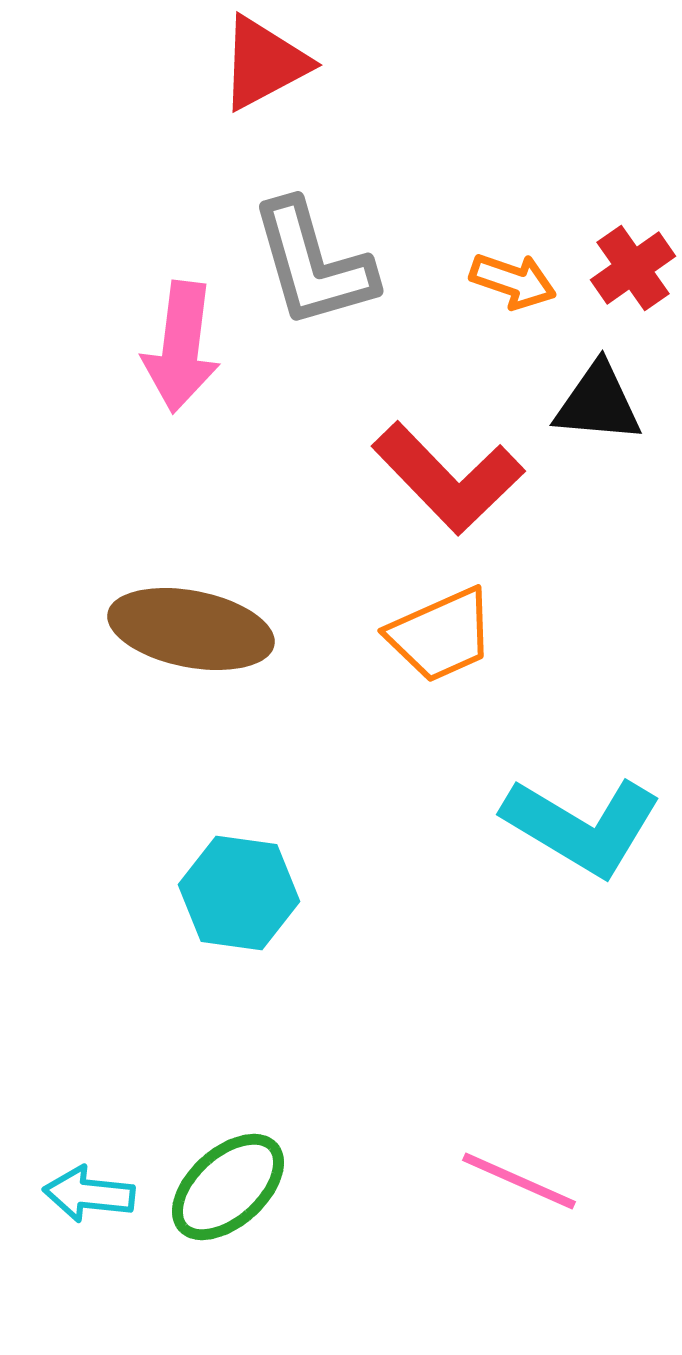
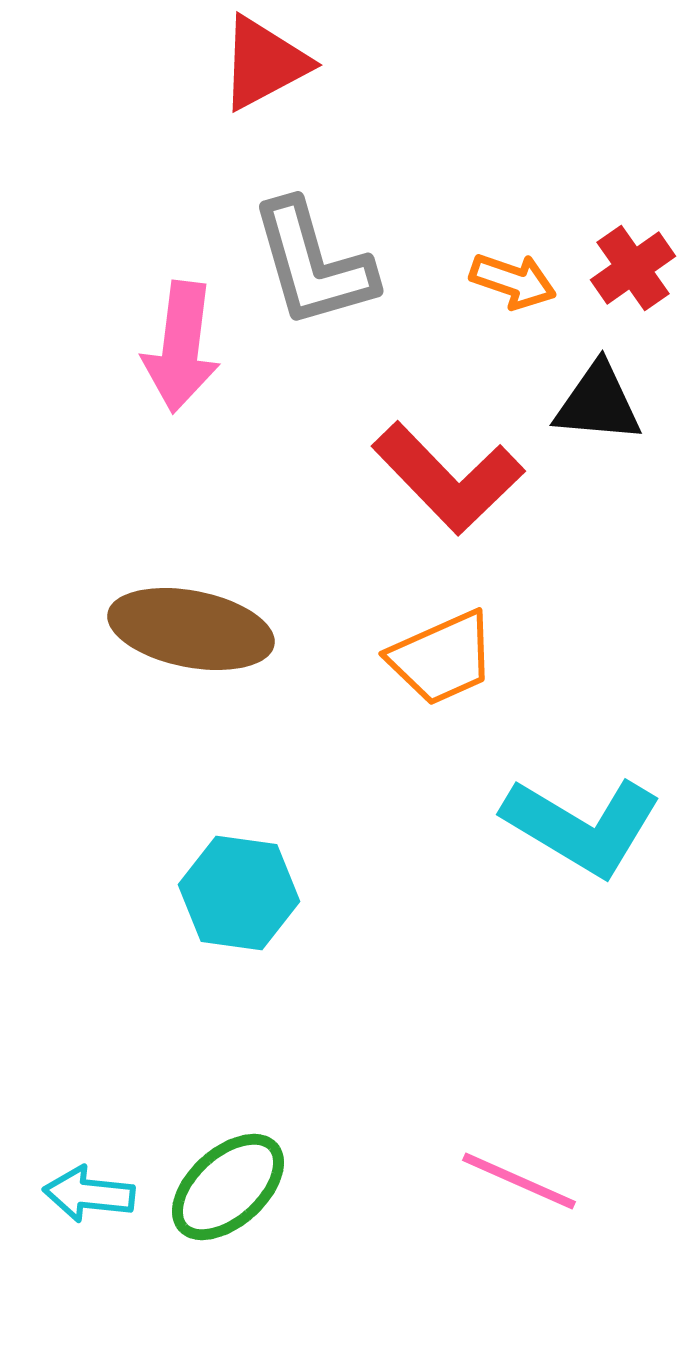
orange trapezoid: moved 1 px right, 23 px down
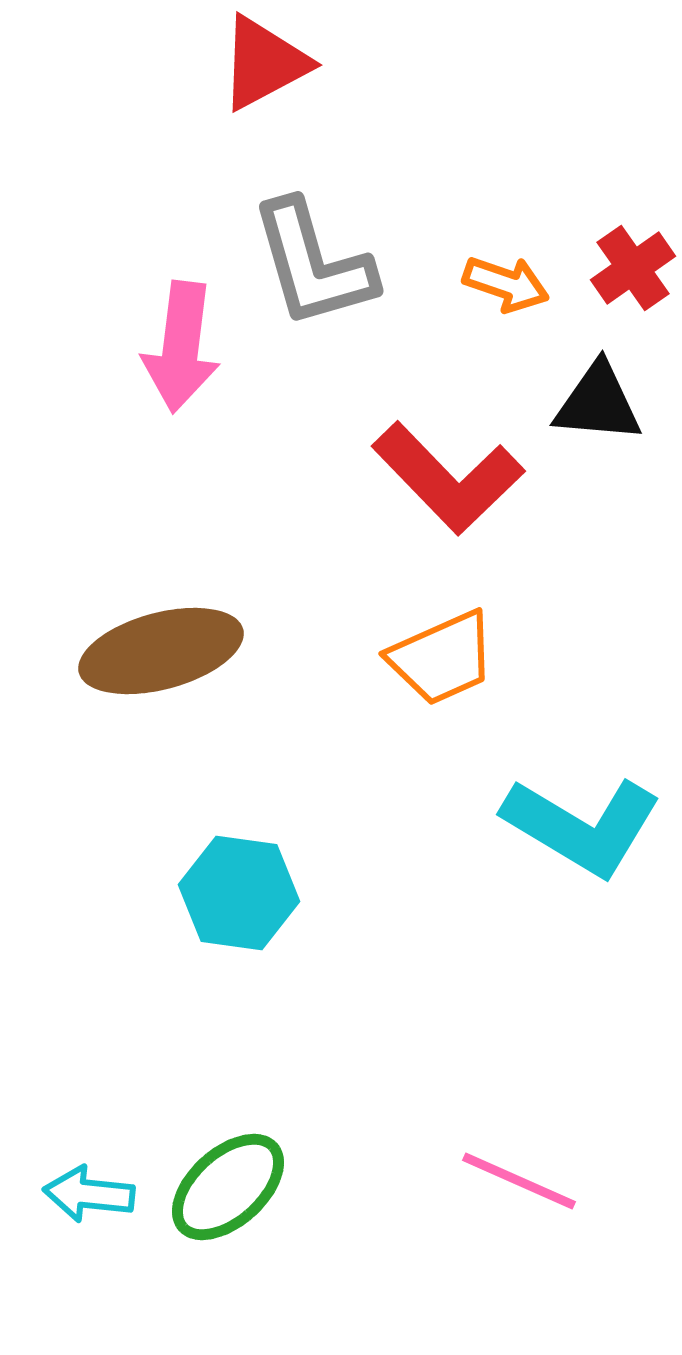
orange arrow: moved 7 px left, 3 px down
brown ellipse: moved 30 px left, 22 px down; rotated 26 degrees counterclockwise
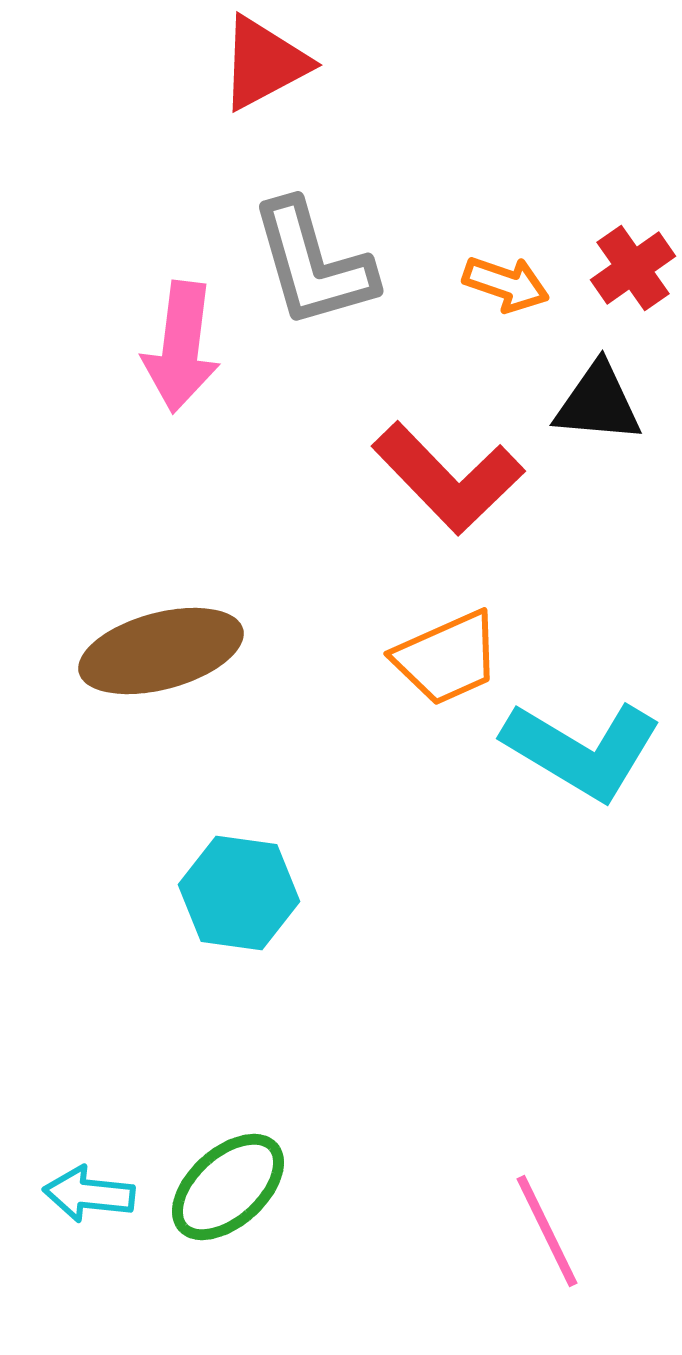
orange trapezoid: moved 5 px right
cyan L-shape: moved 76 px up
pink line: moved 28 px right, 50 px down; rotated 40 degrees clockwise
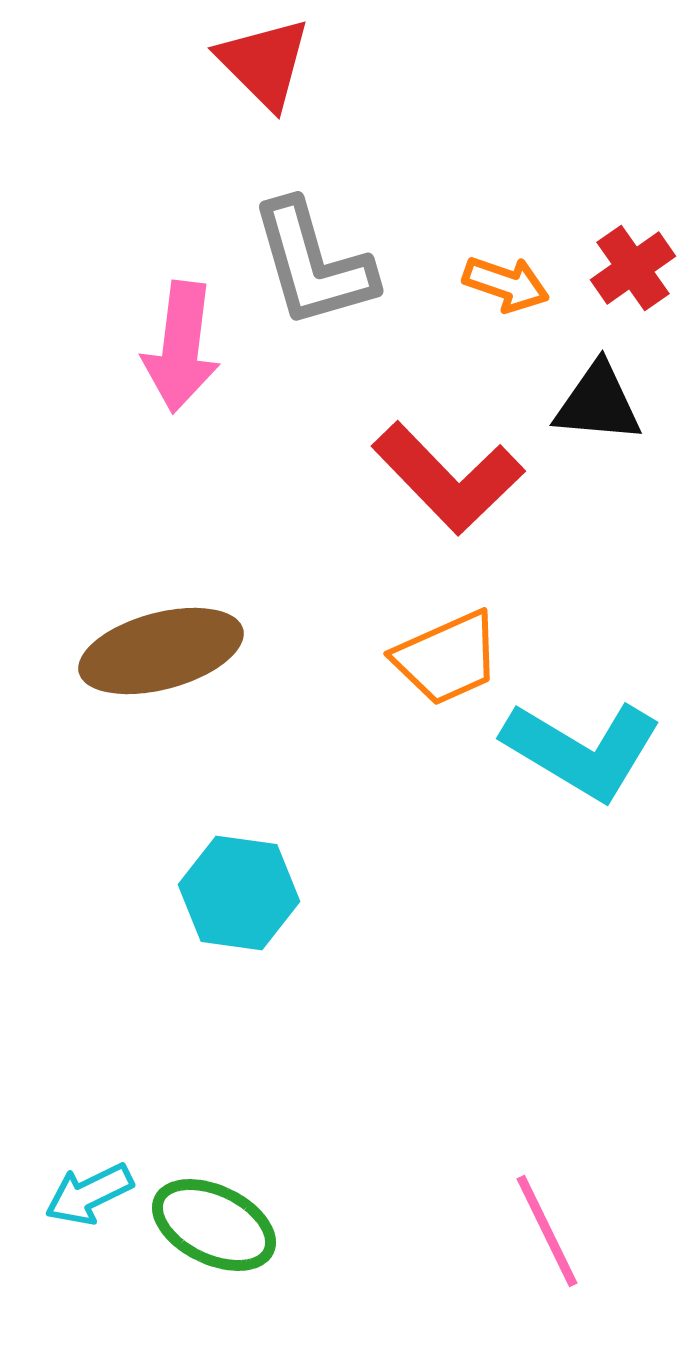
red triangle: rotated 47 degrees counterclockwise
green ellipse: moved 14 px left, 38 px down; rotated 68 degrees clockwise
cyan arrow: rotated 32 degrees counterclockwise
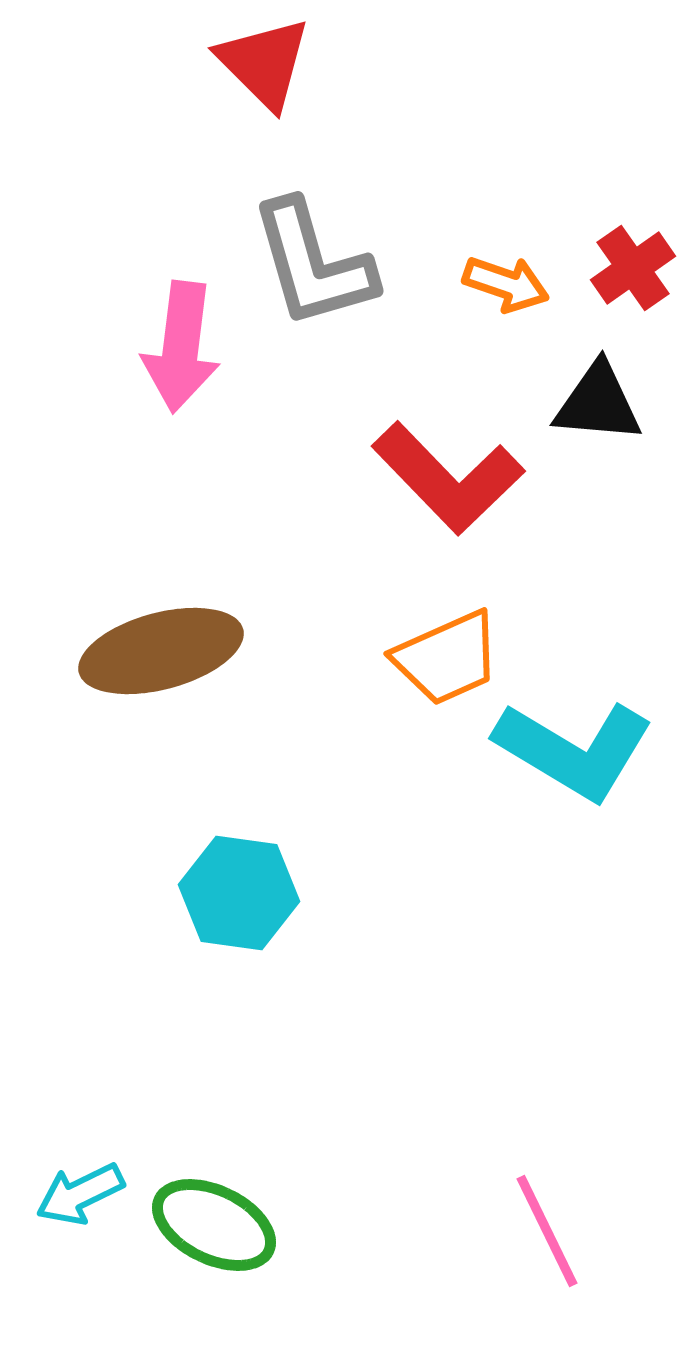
cyan L-shape: moved 8 px left
cyan arrow: moved 9 px left
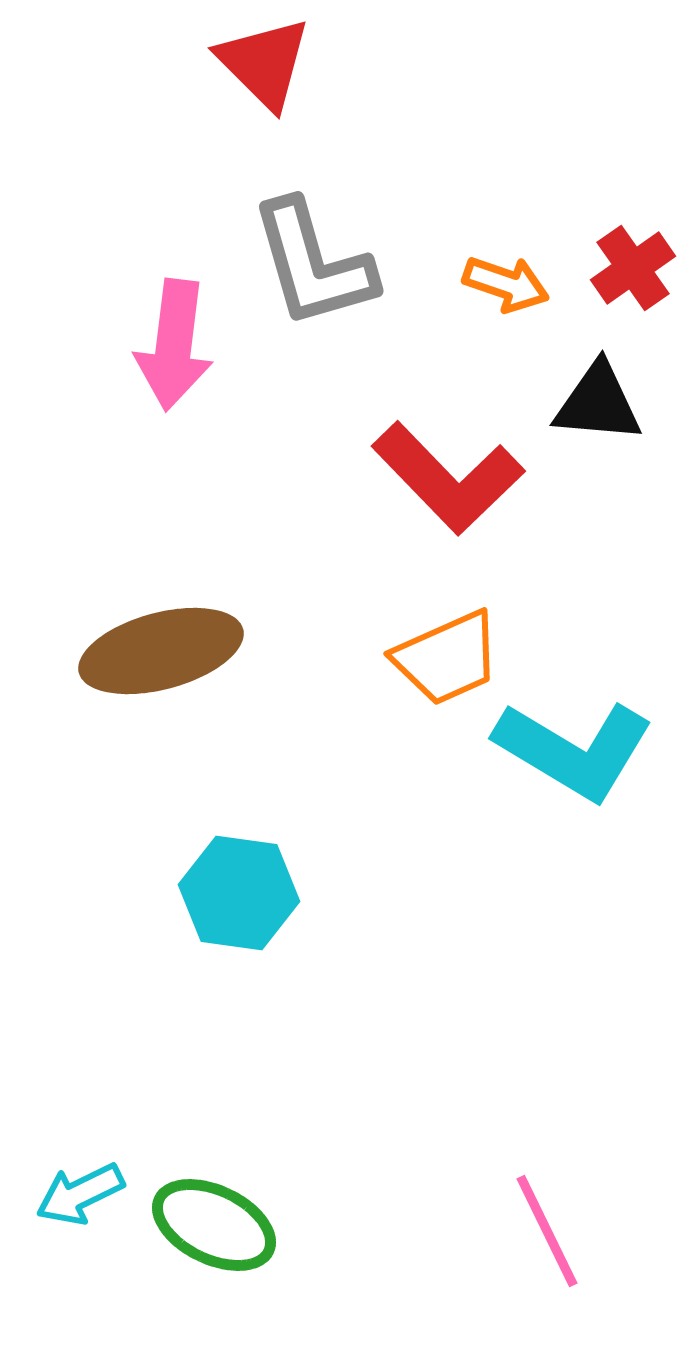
pink arrow: moved 7 px left, 2 px up
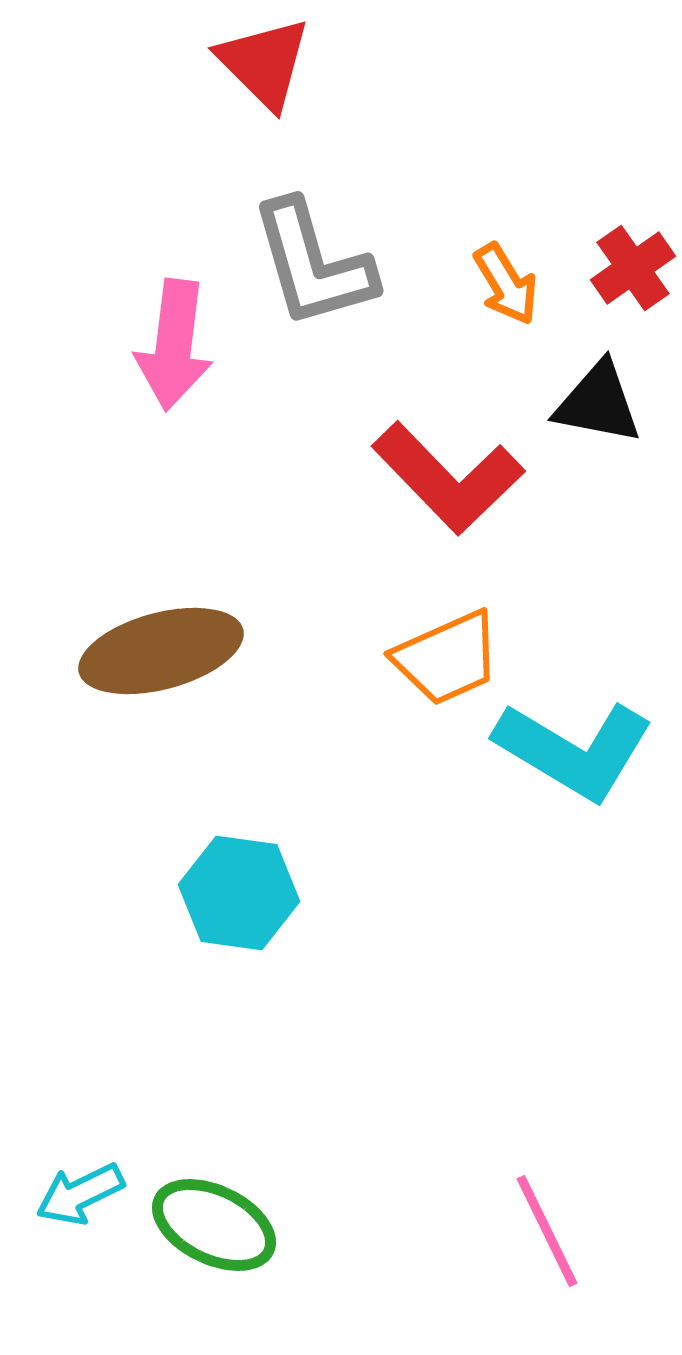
orange arrow: rotated 40 degrees clockwise
black triangle: rotated 6 degrees clockwise
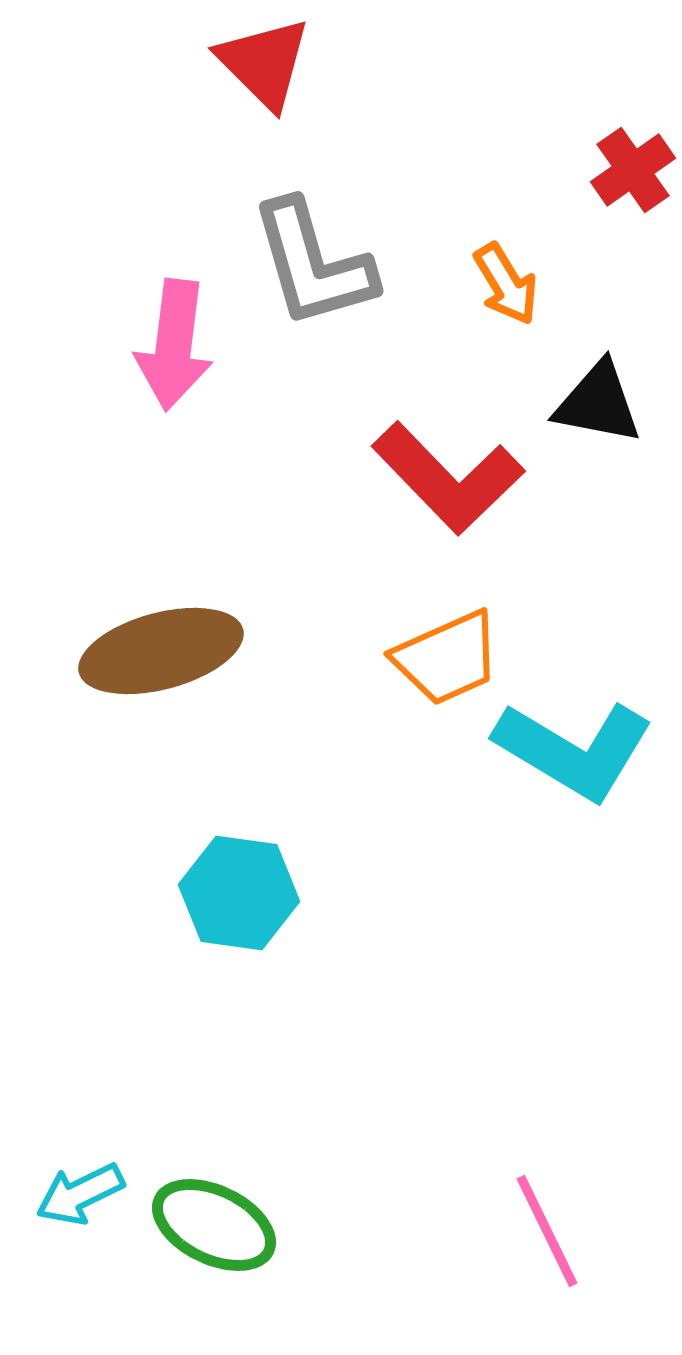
red cross: moved 98 px up
